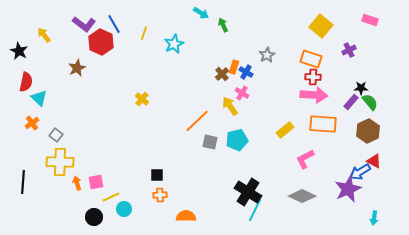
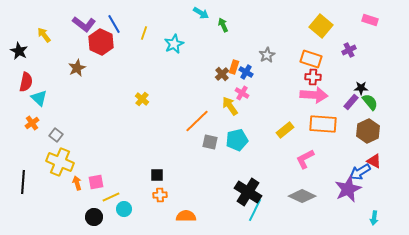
yellow cross at (60, 162): rotated 20 degrees clockwise
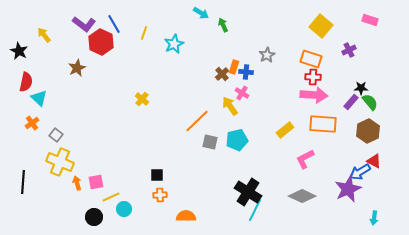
blue cross at (246, 72): rotated 24 degrees counterclockwise
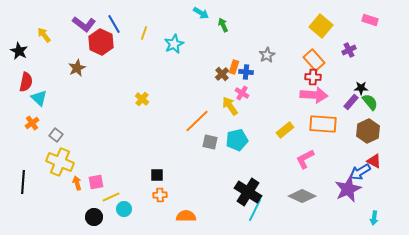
orange rectangle at (311, 59): moved 3 px right, 1 px down; rotated 30 degrees clockwise
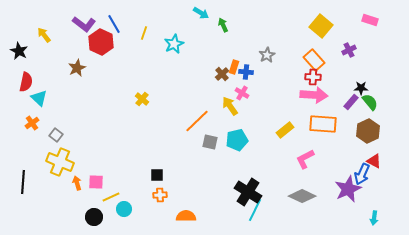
blue arrow at (360, 172): moved 2 px right, 2 px down; rotated 35 degrees counterclockwise
pink square at (96, 182): rotated 14 degrees clockwise
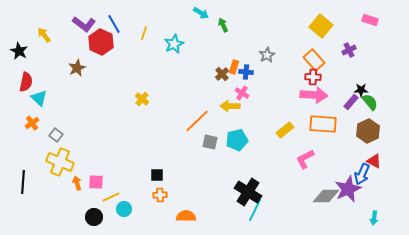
black star at (361, 88): moved 2 px down
yellow arrow at (230, 106): rotated 54 degrees counterclockwise
gray diamond at (302, 196): moved 24 px right; rotated 24 degrees counterclockwise
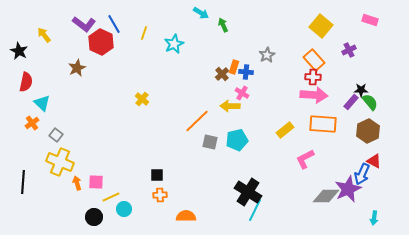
cyan triangle at (39, 98): moved 3 px right, 5 px down
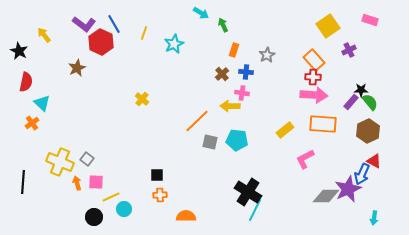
yellow square at (321, 26): moved 7 px right; rotated 15 degrees clockwise
orange rectangle at (234, 67): moved 17 px up
pink cross at (242, 93): rotated 24 degrees counterclockwise
gray square at (56, 135): moved 31 px right, 24 px down
cyan pentagon at (237, 140): rotated 20 degrees clockwise
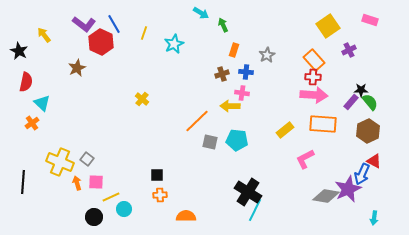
brown cross at (222, 74): rotated 24 degrees clockwise
gray diamond at (326, 196): rotated 8 degrees clockwise
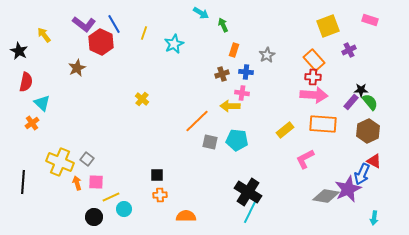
yellow square at (328, 26): rotated 15 degrees clockwise
cyan line at (255, 210): moved 5 px left, 2 px down
